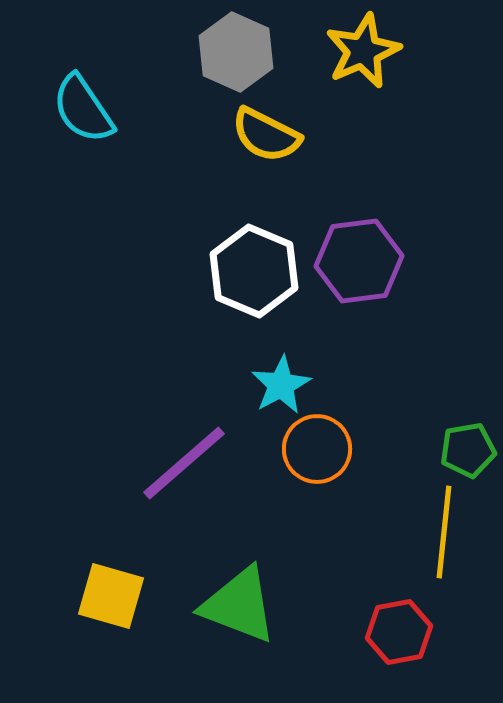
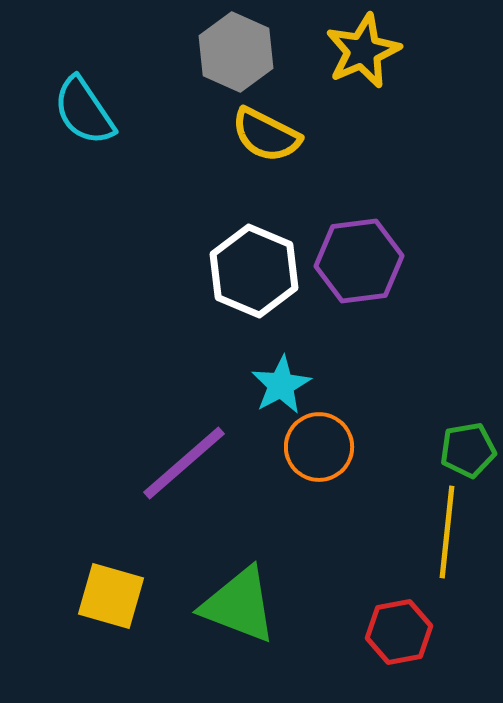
cyan semicircle: moved 1 px right, 2 px down
orange circle: moved 2 px right, 2 px up
yellow line: moved 3 px right
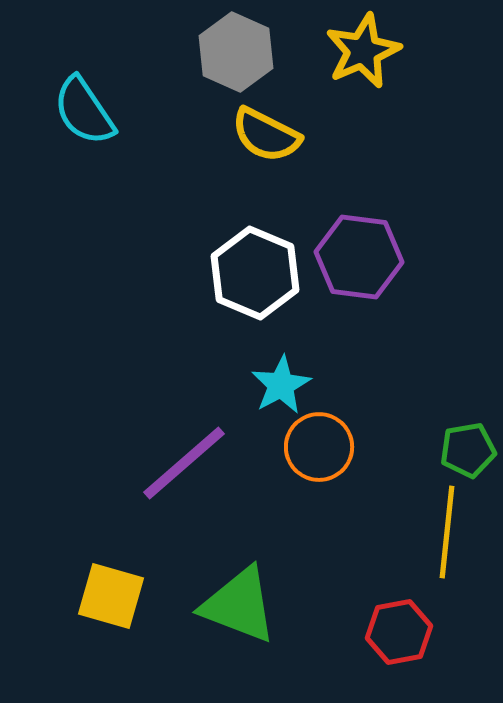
purple hexagon: moved 4 px up; rotated 14 degrees clockwise
white hexagon: moved 1 px right, 2 px down
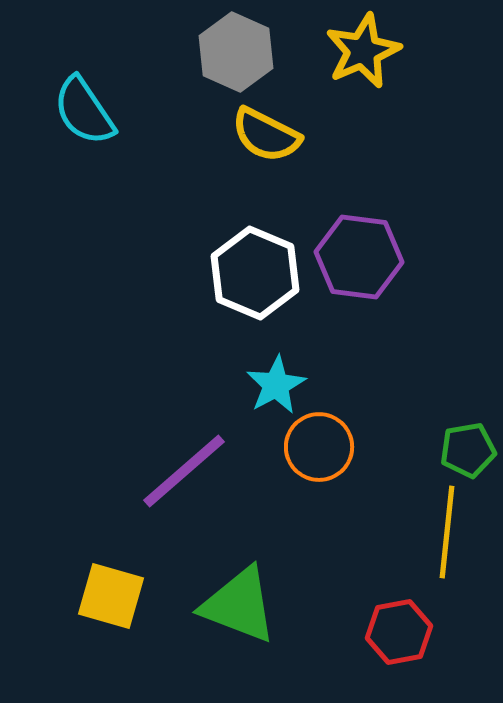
cyan star: moved 5 px left
purple line: moved 8 px down
